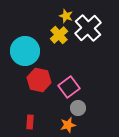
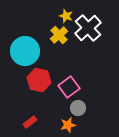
red rectangle: rotated 48 degrees clockwise
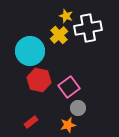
white cross: rotated 32 degrees clockwise
cyan circle: moved 5 px right
red rectangle: moved 1 px right
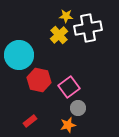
yellow star: rotated 16 degrees counterclockwise
cyan circle: moved 11 px left, 4 px down
red rectangle: moved 1 px left, 1 px up
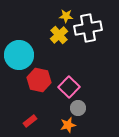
pink square: rotated 10 degrees counterclockwise
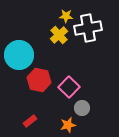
gray circle: moved 4 px right
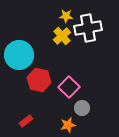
yellow cross: moved 3 px right, 1 px down
red rectangle: moved 4 px left
